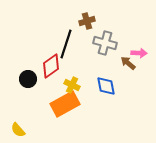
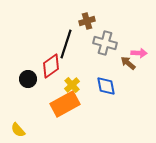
yellow cross: rotated 21 degrees clockwise
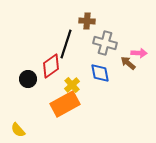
brown cross: rotated 21 degrees clockwise
blue diamond: moved 6 px left, 13 px up
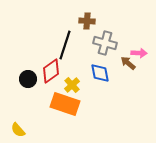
black line: moved 1 px left, 1 px down
red diamond: moved 5 px down
orange rectangle: rotated 48 degrees clockwise
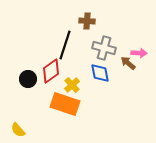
gray cross: moved 1 px left, 5 px down
